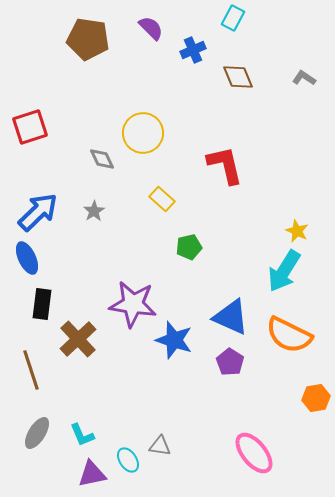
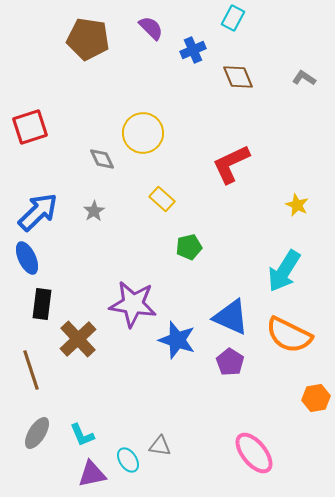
red L-shape: moved 6 px right, 1 px up; rotated 102 degrees counterclockwise
yellow star: moved 26 px up
blue star: moved 3 px right
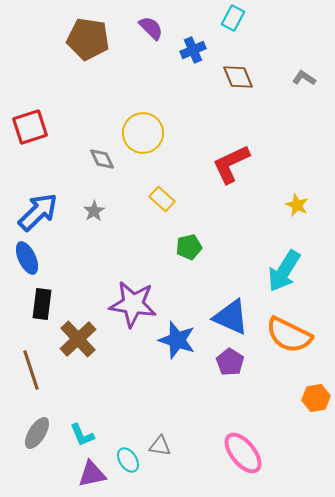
pink ellipse: moved 11 px left
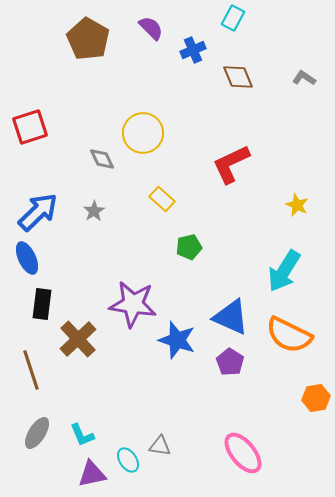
brown pentagon: rotated 21 degrees clockwise
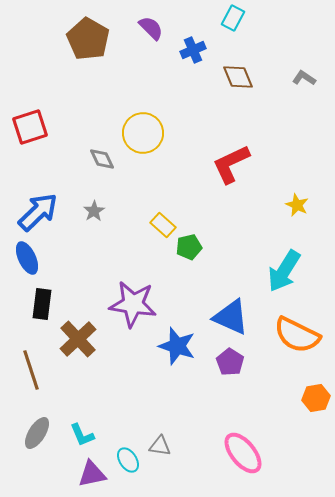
yellow rectangle: moved 1 px right, 26 px down
orange semicircle: moved 8 px right
blue star: moved 6 px down
